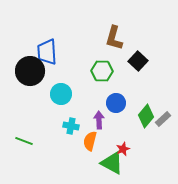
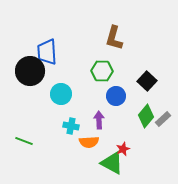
black square: moved 9 px right, 20 px down
blue circle: moved 7 px up
orange semicircle: moved 1 px left, 1 px down; rotated 108 degrees counterclockwise
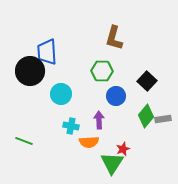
gray rectangle: rotated 35 degrees clockwise
green triangle: rotated 35 degrees clockwise
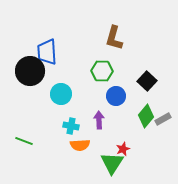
gray rectangle: rotated 21 degrees counterclockwise
orange semicircle: moved 9 px left, 3 px down
